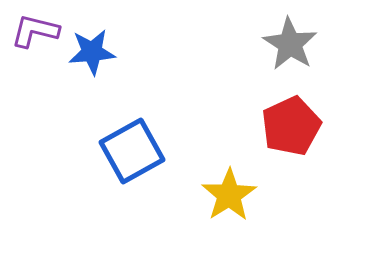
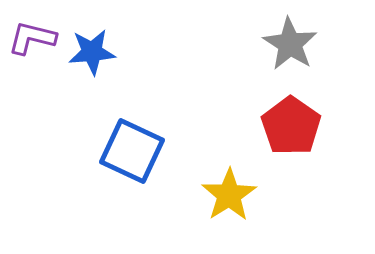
purple L-shape: moved 3 px left, 7 px down
red pentagon: rotated 12 degrees counterclockwise
blue square: rotated 36 degrees counterclockwise
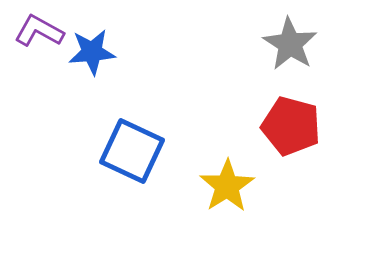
purple L-shape: moved 7 px right, 7 px up; rotated 15 degrees clockwise
red pentagon: rotated 20 degrees counterclockwise
yellow star: moved 2 px left, 9 px up
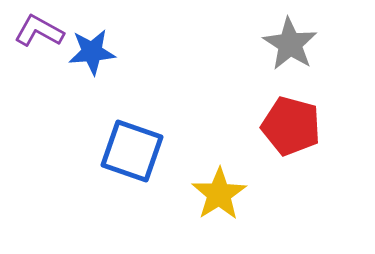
blue square: rotated 6 degrees counterclockwise
yellow star: moved 8 px left, 8 px down
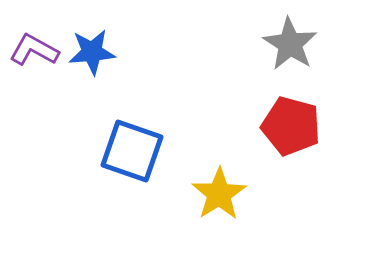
purple L-shape: moved 5 px left, 19 px down
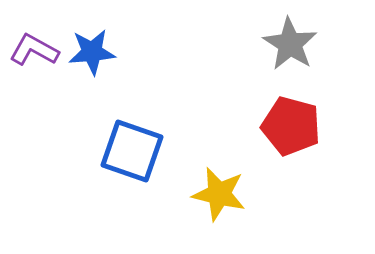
yellow star: rotated 26 degrees counterclockwise
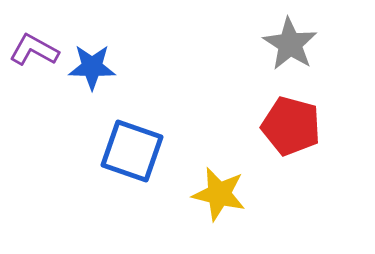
blue star: moved 15 px down; rotated 6 degrees clockwise
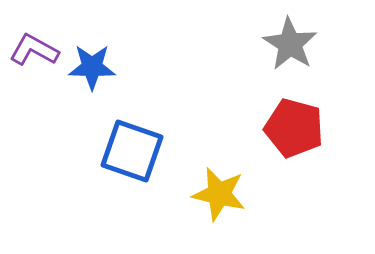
red pentagon: moved 3 px right, 2 px down
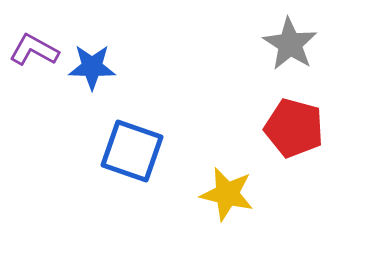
yellow star: moved 8 px right
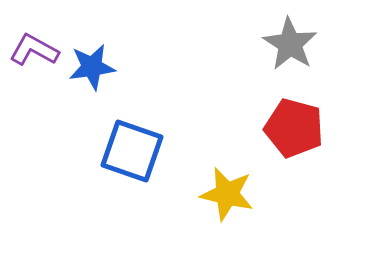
blue star: rotated 9 degrees counterclockwise
